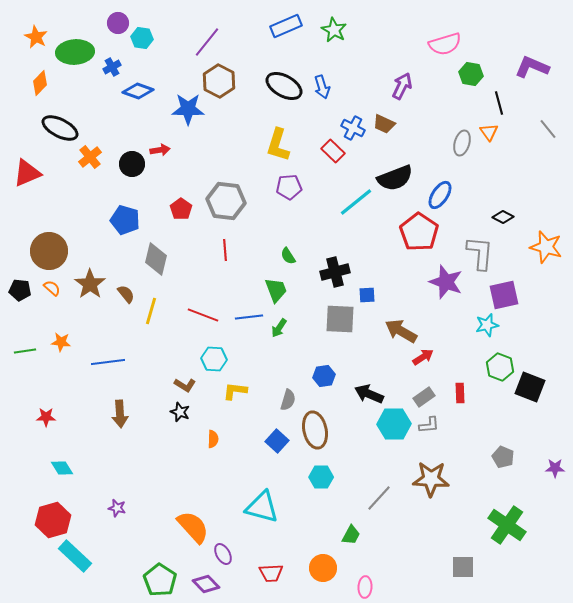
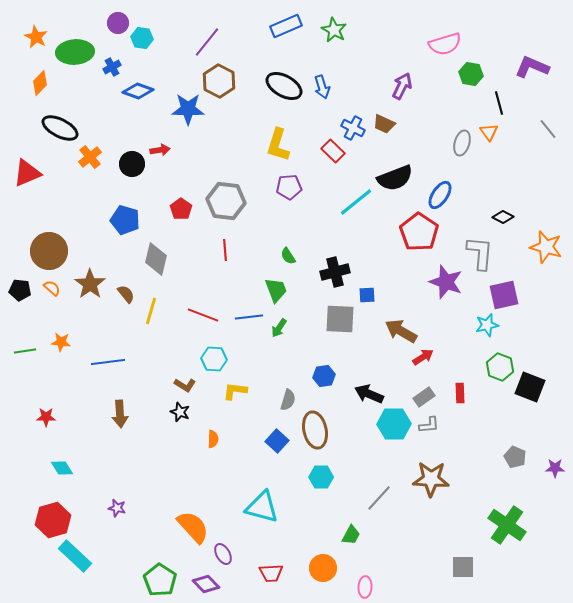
gray pentagon at (503, 457): moved 12 px right
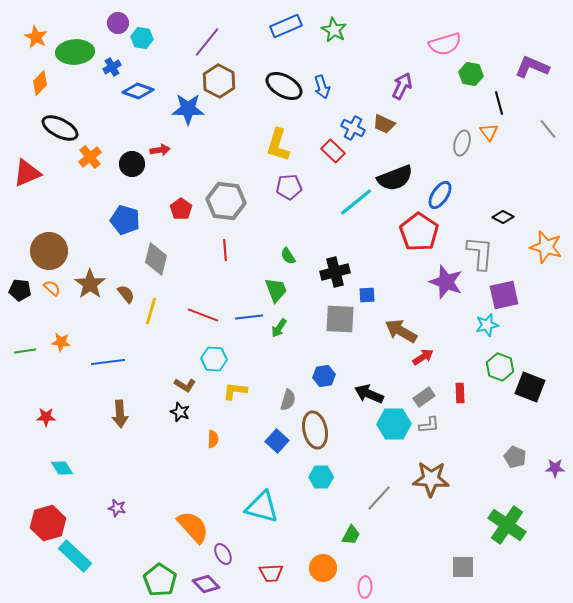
red hexagon at (53, 520): moved 5 px left, 3 px down
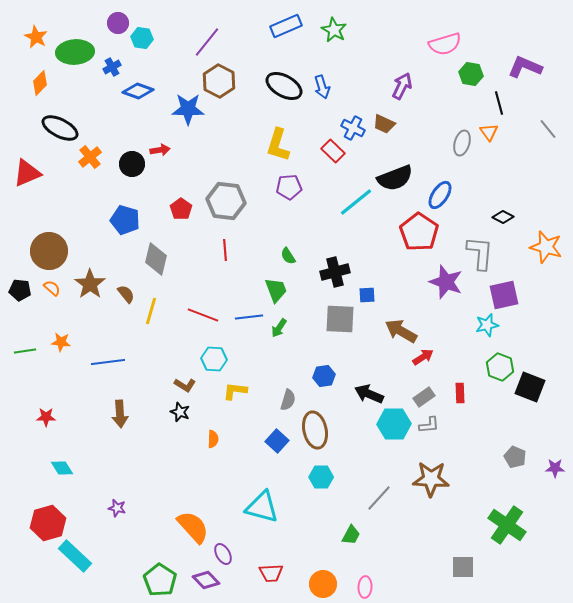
purple L-shape at (532, 67): moved 7 px left
orange circle at (323, 568): moved 16 px down
purple diamond at (206, 584): moved 4 px up
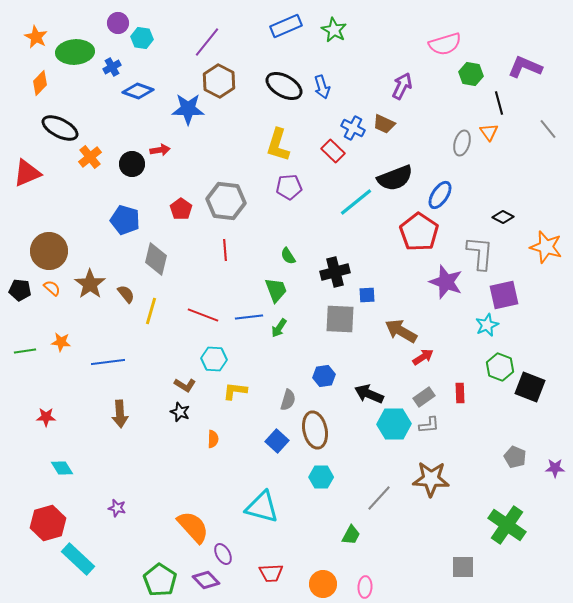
cyan star at (487, 325): rotated 10 degrees counterclockwise
cyan rectangle at (75, 556): moved 3 px right, 3 px down
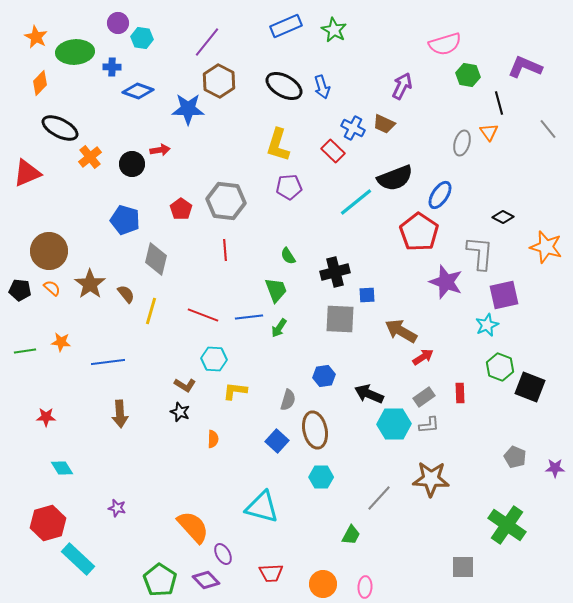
blue cross at (112, 67): rotated 30 degrees clockwise
green hexagon at (471, 74): moved 3 px left, 1 px down
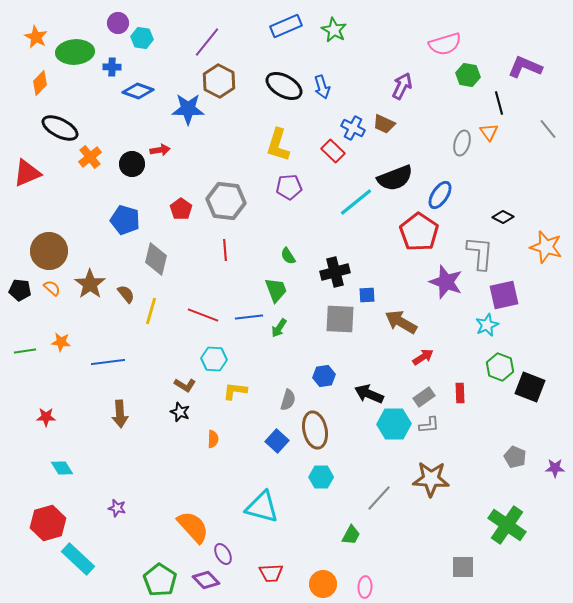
brown arrow at (401, 331): moved 9 px up
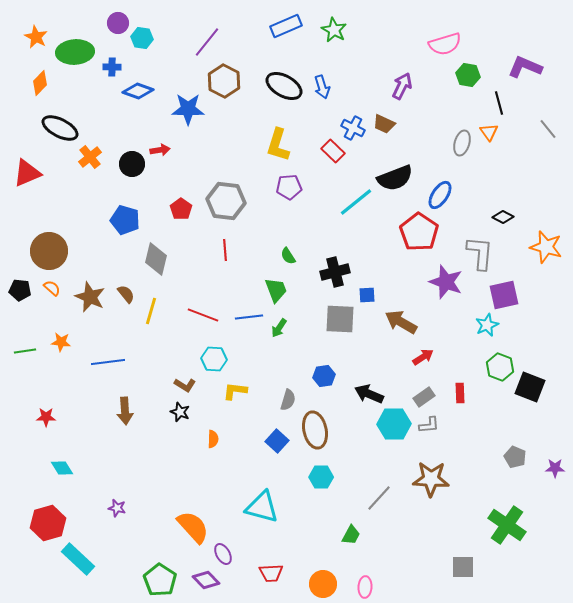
brown hexagon at (219, 81): moved 5 px right
brown star at (90, 284): moved 13 px down; rotated 12 degrees counterclockwise
brown arrow at (120, 414): moved 5 px right, 3 px up
